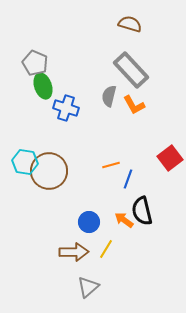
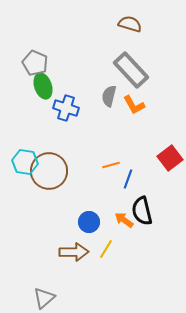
gray triangle: moved 44 px left, 11 px down
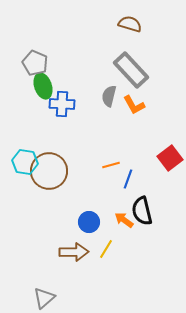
blue cross: moved 4 px left, 4 px up; rotated 15 degrees counterclockwise
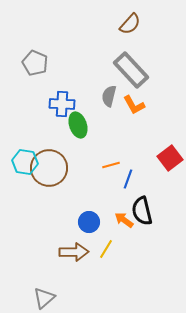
brown semicircle: rotated 115 degrees clockwise
green ellipse: moved 35 px right, 39 px down
brown circle: moved 3 px up
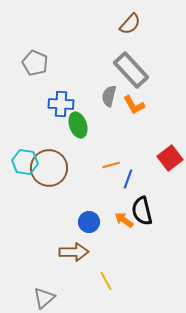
blue cross: moved 1 px left
yellow line: moved 32 px down; rotated 60 degrees counterclockwise
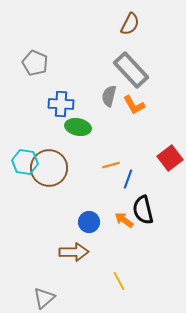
brown semicircle: rotated 15 degrees counterclockwise
green ellipse: moved 2 px down; rotated 60 degrees counterclockwise
black semicircle: moved 1 px right, 1 px up
yellow line: moved 13 px right
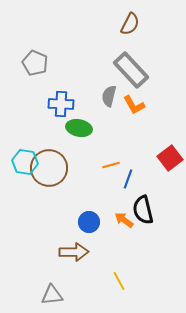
green ellipse: moved 1 px right, 1 px down
gray triangle: moved 8 px right, 3 px up; rotated 35 degrees clockwise
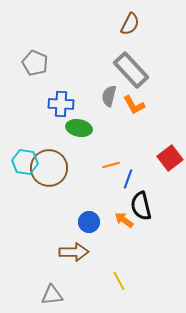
black semicircle: moved 2 px left, 4 px up
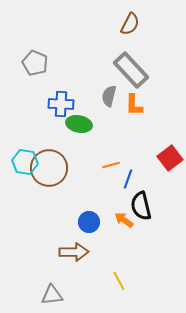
orange L-shape: rotated 30 degrees clockwise
green ellipse: moved 4 px up
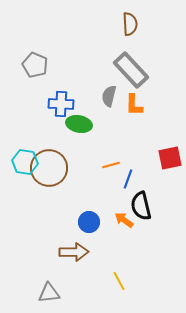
brown semicircle: rotated 30 degrees counterclockwise
gray pentagon: moved 2 px down
red square: rotated 25 degrees clockwise
gray triangle: moved 3 px left, 2 px up
